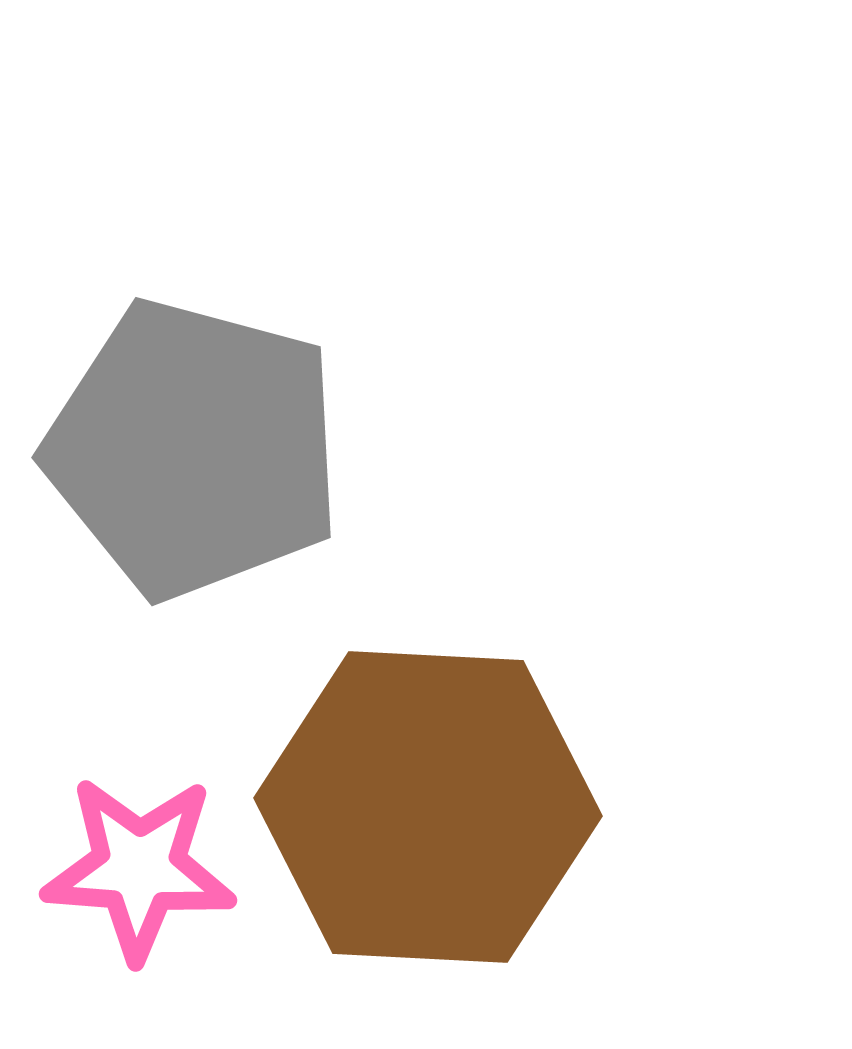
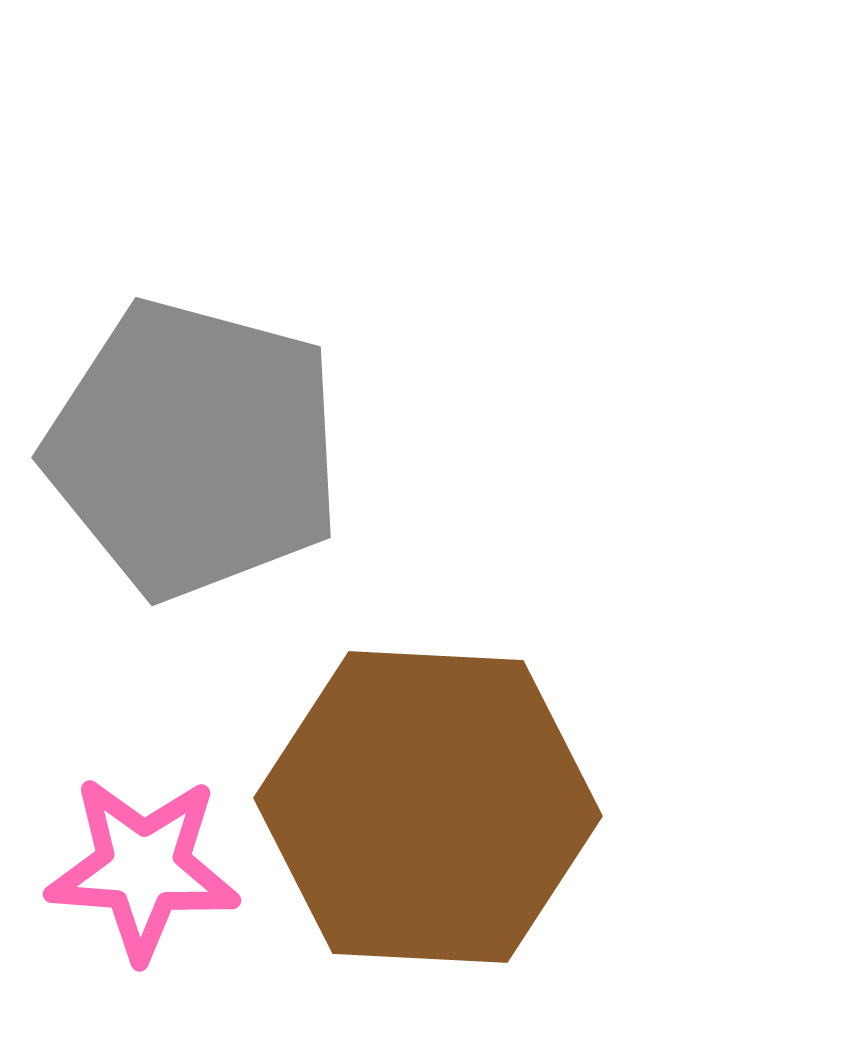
pink star: moved 4 px right
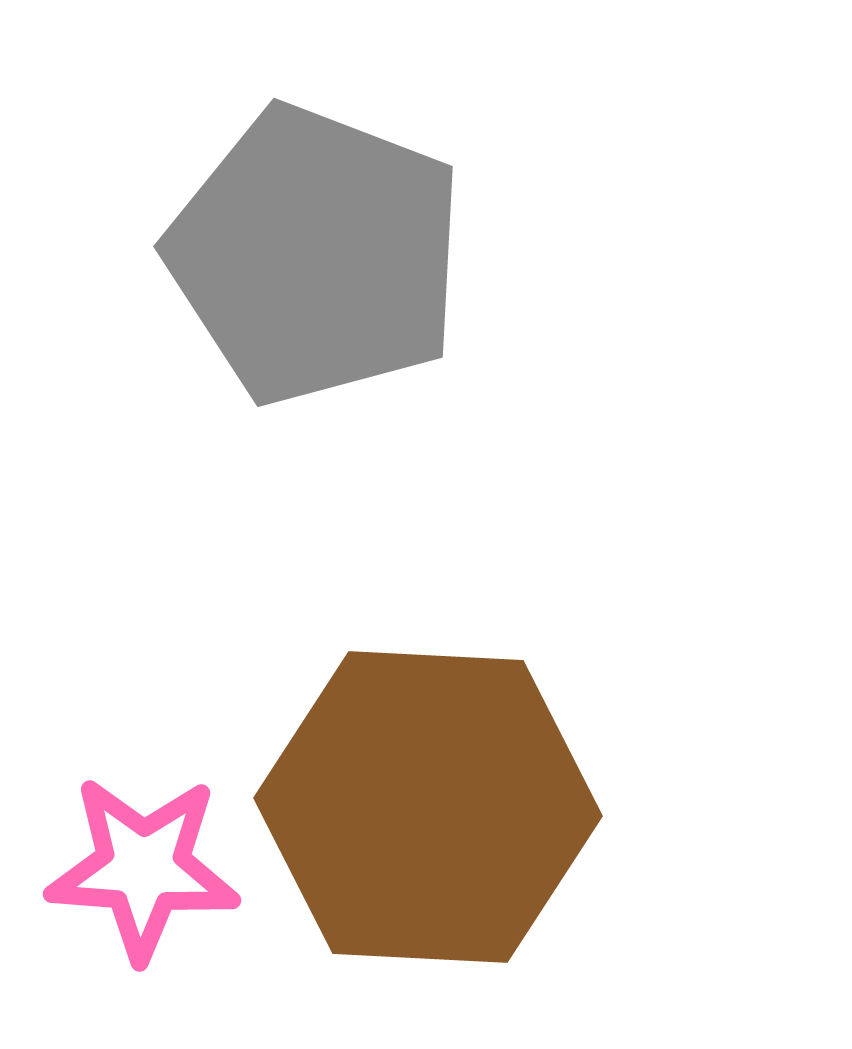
gray pentagon: moved 122 px right, 194 px up; rotated 6 degrees clockwise
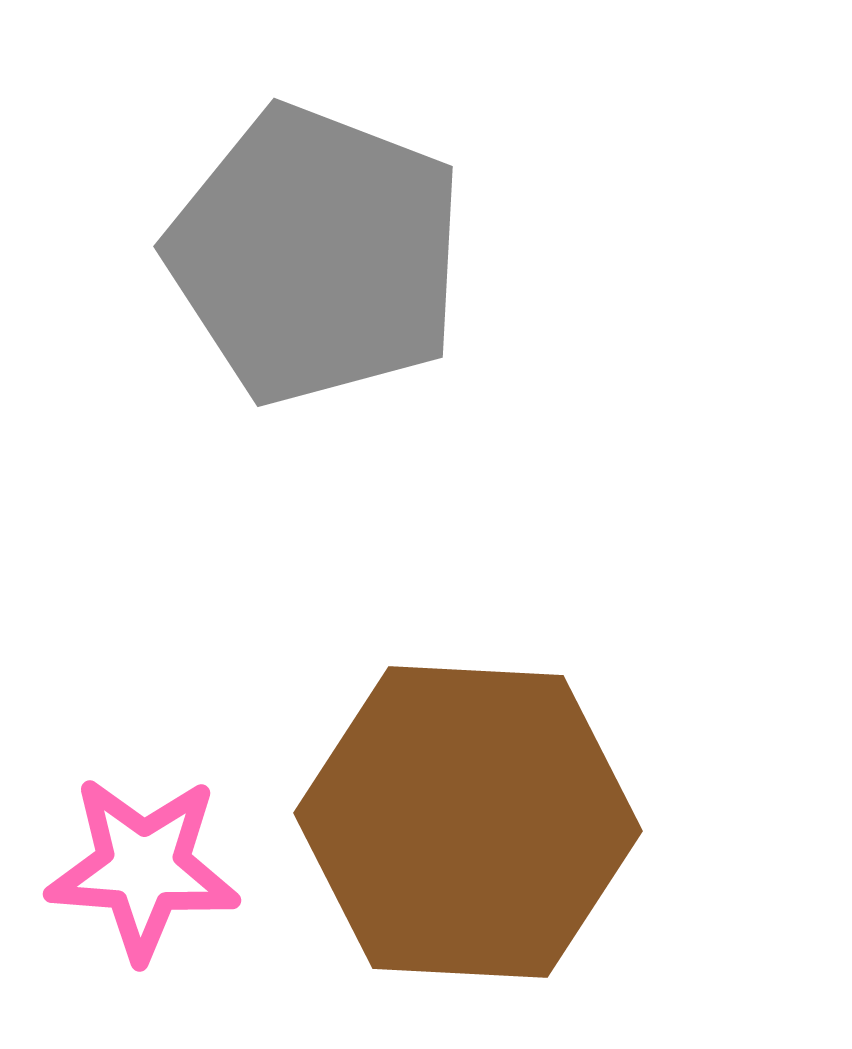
brown hexagon: moved 40 px right, 15 px down
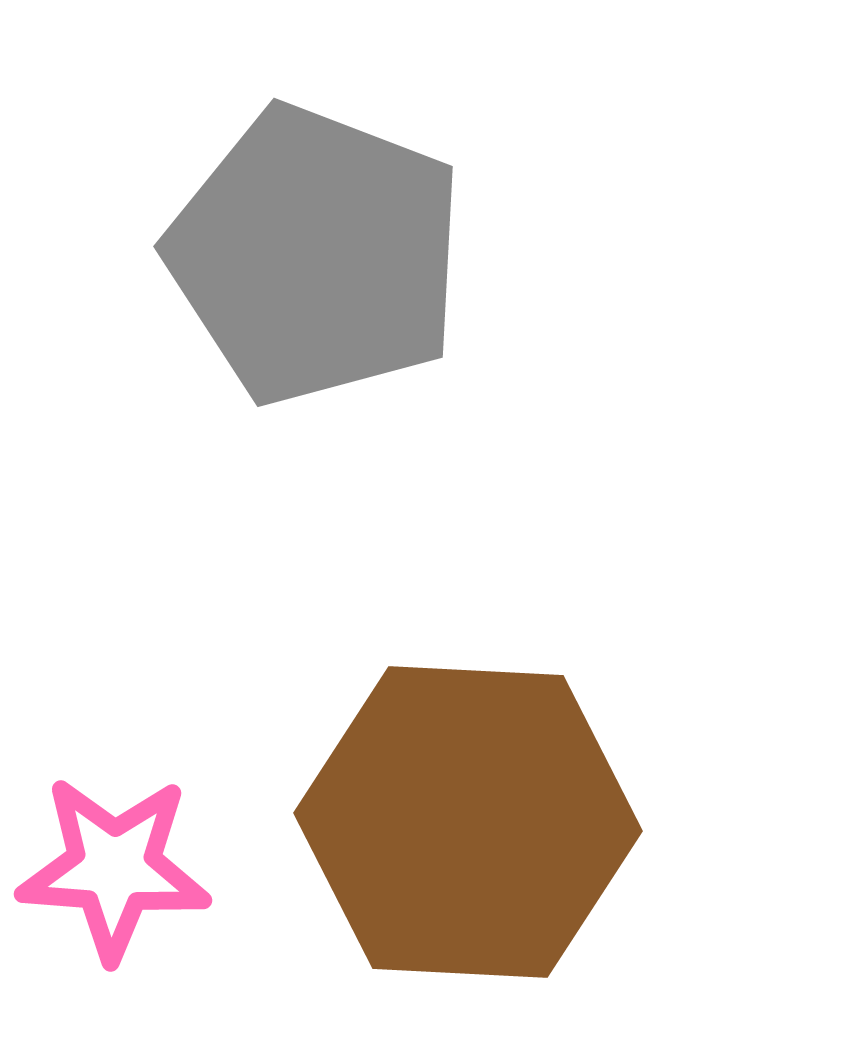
pink star: moved 29 px left
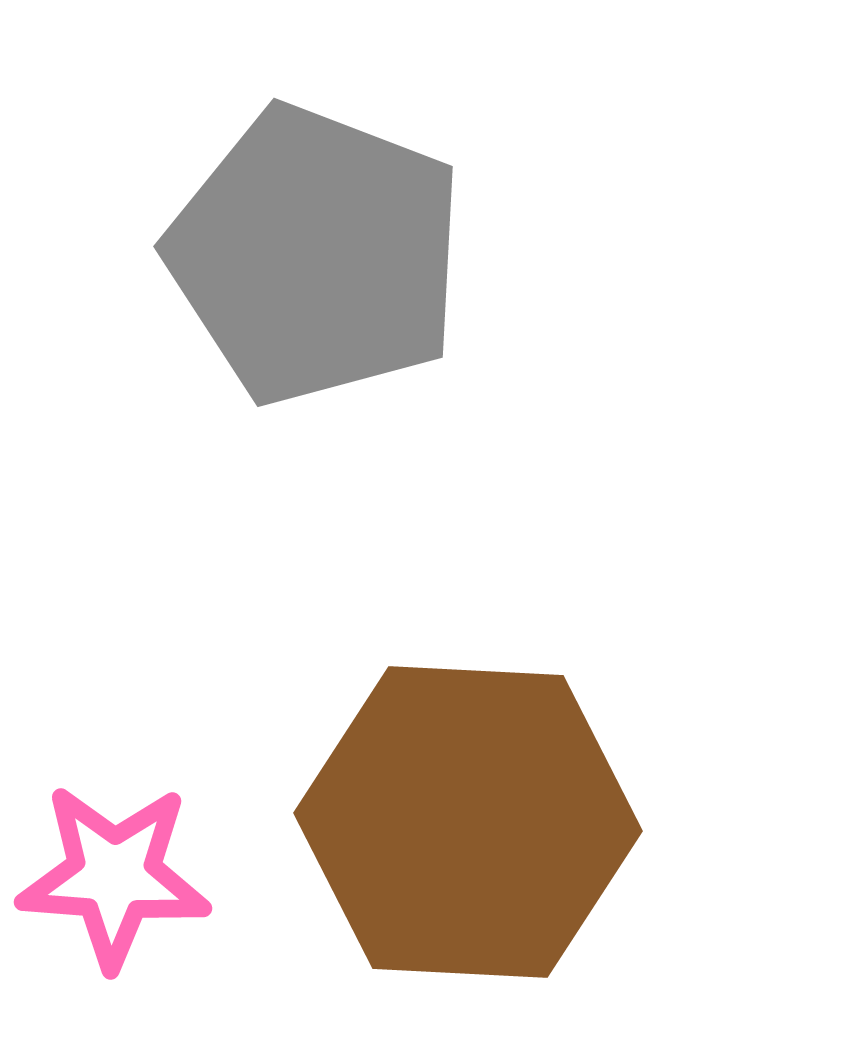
pink star: moved 8 px down
